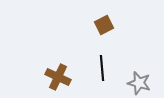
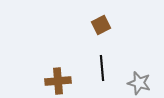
brown square: moved 3 px left
brown cross: moved 4 px down; rotated 30 degrees counterclockwise
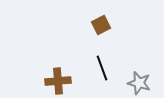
black line: rotated 15 degrees counterclockwise
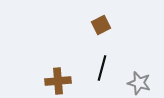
black line: rotated 35 degrees clockwise
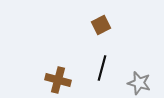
brown cross: moved 1 px up; rotated 20 degrees clockwise
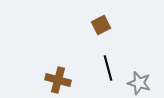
black line: moved 6 px right; rotated 30 degrees counterclockwise
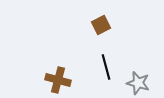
black line: moved 2 px left, 1 px up
gray star: moved 1 px left
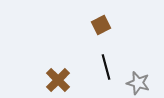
brown cross: rotated 30 degrees clockwise
